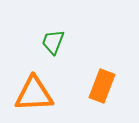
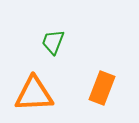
orange rectangle: moved 2 px down
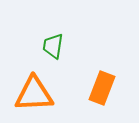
green trapezoid: moved 4 px down; rotated 12 degrees counterclockwise
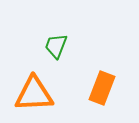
green trapezoid: moved 3 px right; rotated 12 degrees clockwise
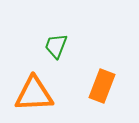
orange rectangle: moved 2 px up
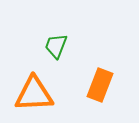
orange rectangle: moved 2 px left, 1 px up
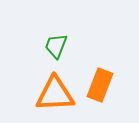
orange triangle: moved 21 px right
